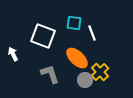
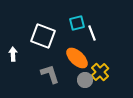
cyan square: moved 3 px right; rotated 21 degrees counterclockwise
white arrow: rotated 24 degrees clockwise
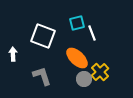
gray L-shape: moved 8 px left, 2 px down
gray circle: moved 1 px left, 1 px up
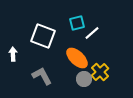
white line: rotated 70 degrees clockwise
gray L-shape: rotated 10 degrees counterclockwise
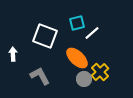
white square: moved 2 px right
gray L-shape: moved 2 px left
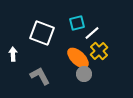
white square: moved 3 px left, 3 px up
orange ellipse: moved 1 px right
yellow cross: moved 1 px left, 21 px up
gray circle: moved 5 px up
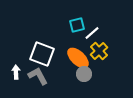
cyan square: moved 2 px down
white square: moved 21 px down
white arrow: moved 3 px right, 18 px down
gray L-shape: moved 2 px left
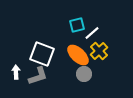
orange ellipse: moved 3 px up
gray L-shape: rotated 100 degrees clockwise
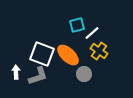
yellow cross: rotated 12 degrees counterclockwise
orange ellipse: moved 10 px left
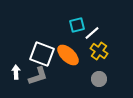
gray circle: moved 15 px right, 5 px down
